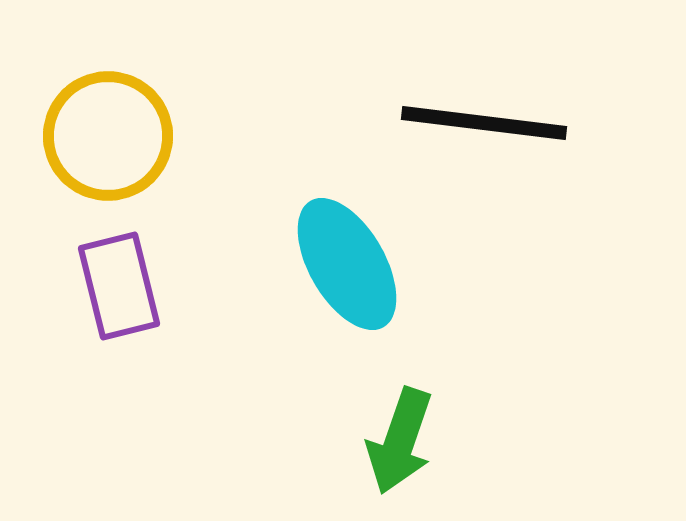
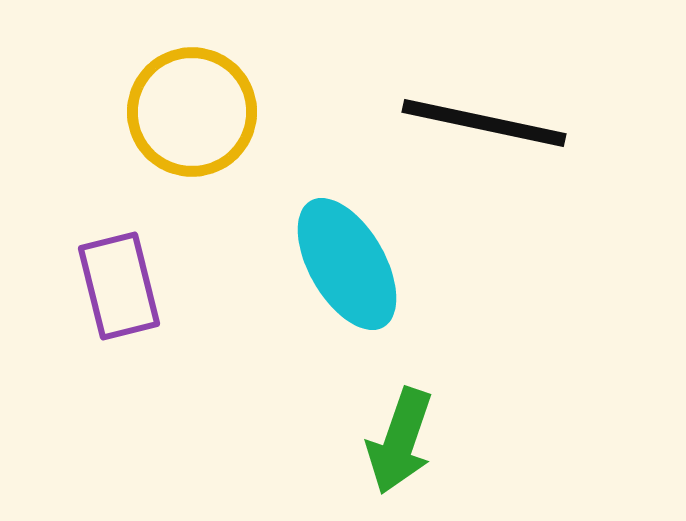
black line: rotated 5 degrees clockwise
yellow circle: moved 84 px right, 24 px up
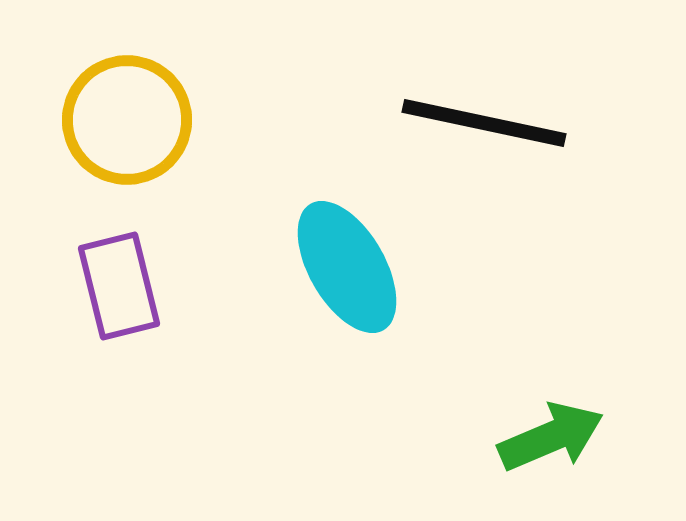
yellow circle: moved 65 px left, 8 px down
cyan ellipse: moved 3 px down
green arrow: moved 151 px right, 4 px up; rotated 132 degrees counterclockwise
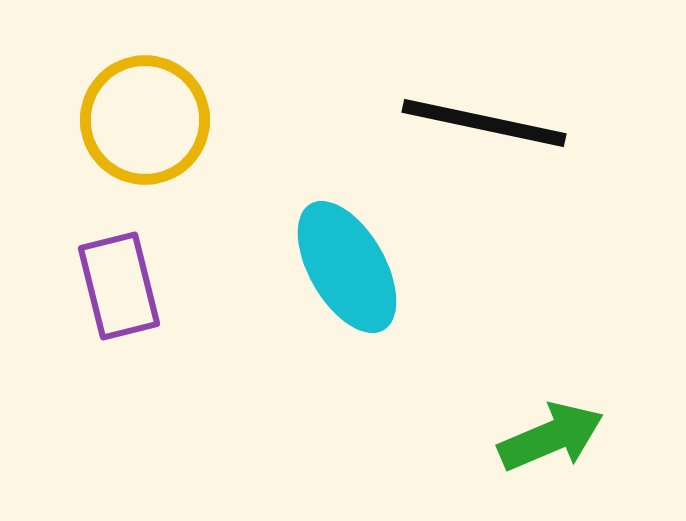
yellow circle: moved 18 px right
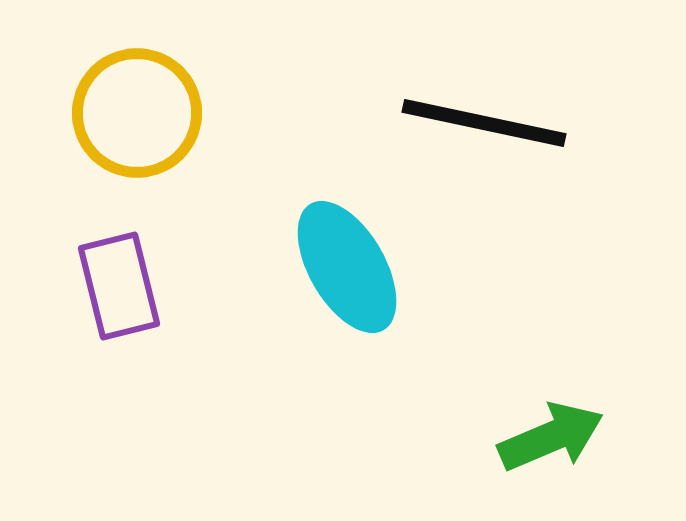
yellow circle: moved 8 px left, 7 px up
